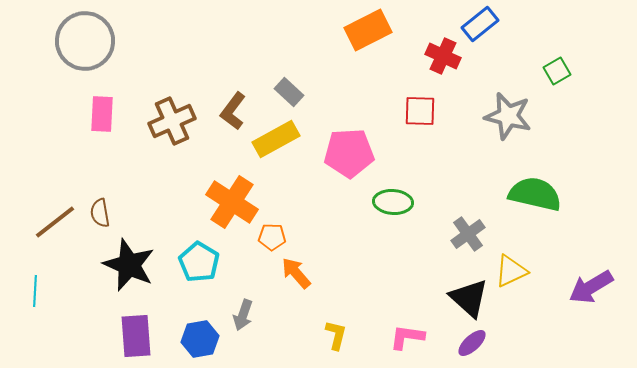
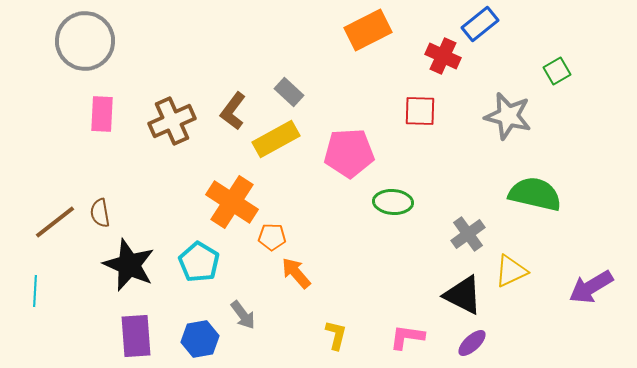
black triangle: moved 6 px left, 3 px up; rotated 15 degrees counterclockwise
gray arrow: rotated 56 degrees counterclockwise
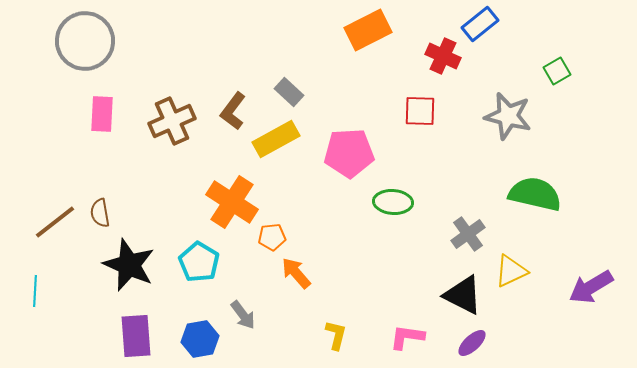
orange pentagon: rotated 8 degrees counterclockwise
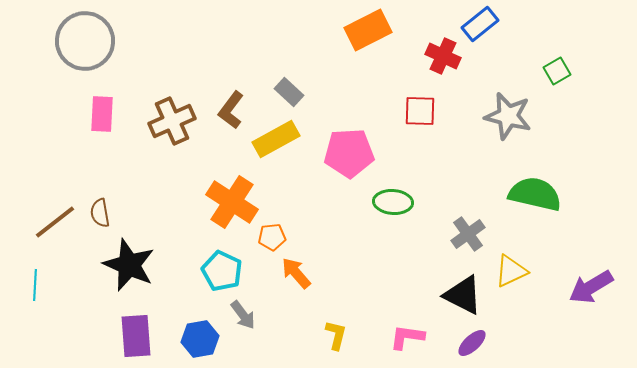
brown L-shape: moved 2 px left, 1 px up
cyan pentagon: moved 23 px right, 9 px down; rotated 6 degrees counterclockwise
cyan line: moved 6 px up
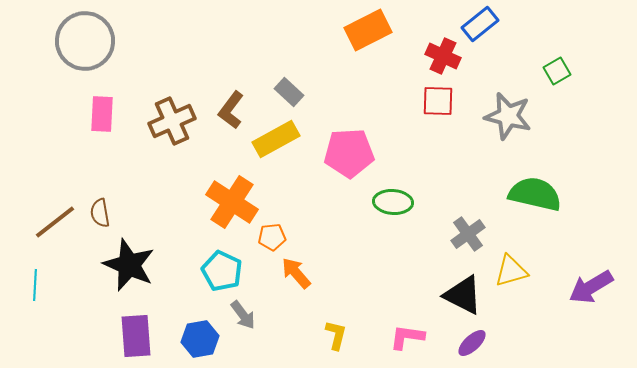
red square: moved 18 px right, 10 px up
yellow triangle: rotated 9 degrees clockwise
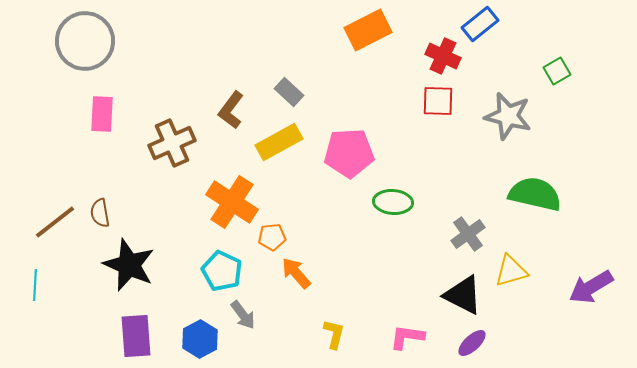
brown cross: moved 22 px down
yellow rectangle: moved 3 px right, 3 px down
yellow L-shape: moved 2 px left, 1 px up
blue hexagon: rotated 18 degrees counterclockwise
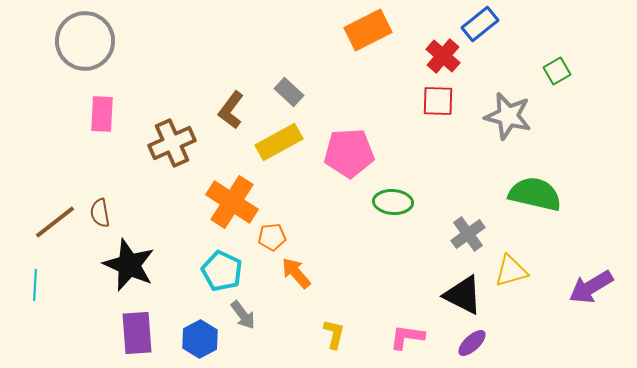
red cross: rotated 16 degrees clockwise
purple rectangle: moved 1 px right, 3 px up
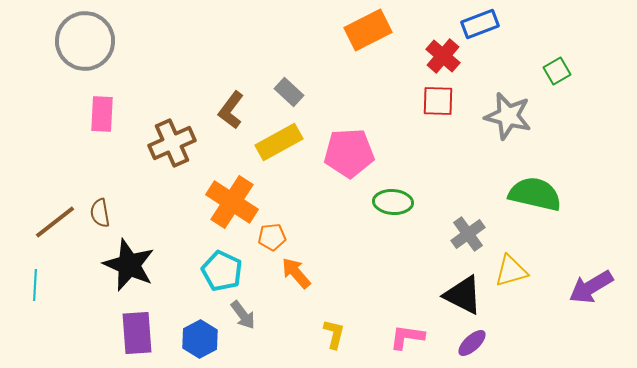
blue rectangle: rotated 18 degrees clockwise
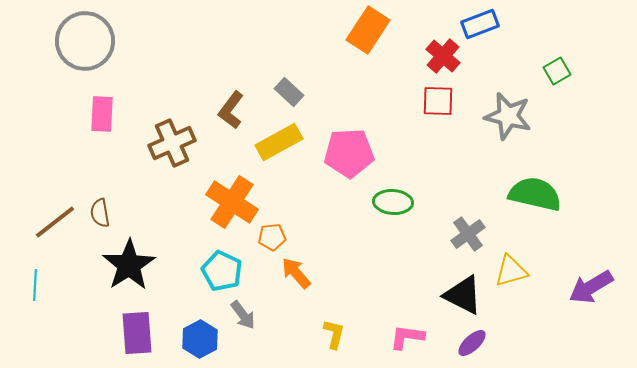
orange rectangle: rotated 30 degrees counterclockwise
black star: rotated 16 degrees clockwise
